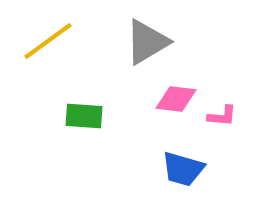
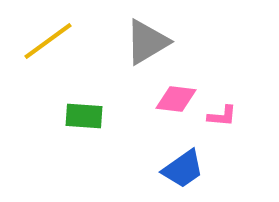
blue trapezoid: rotated 51 degrees counterclockwise
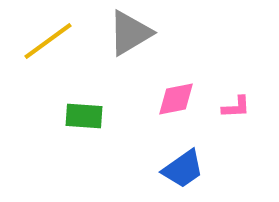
gray triangle: moved 17 px left, 9 px up
pink diamond: rotated 18 degrees counterclockwise
pink L-shape: moved 14 px right, 9 px up; rotated 8 degrees counterclockwise
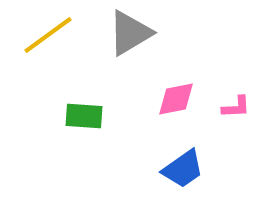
yellow line: moved 6 px up
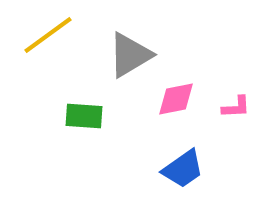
gray triangle: moved 22 px down
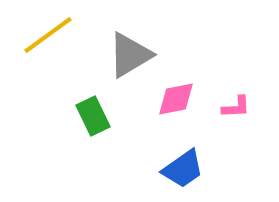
green rectangle: moved 9 px right; rotated 60 degrees clockwise
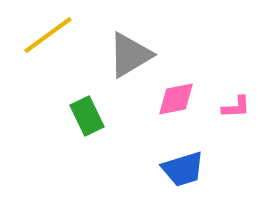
green rectangle: moved 6 px left
blue trapezoid: rotated 18 degrees clockwise
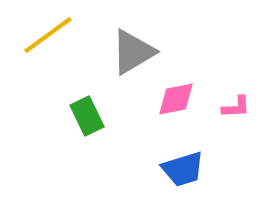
gray triangle: moved 3 px right, 3 px up
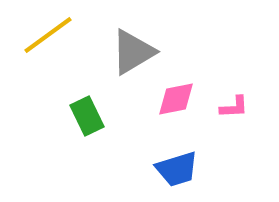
pink L-shape: moved 2 px left
blue trapezoid: moved 6 px left
